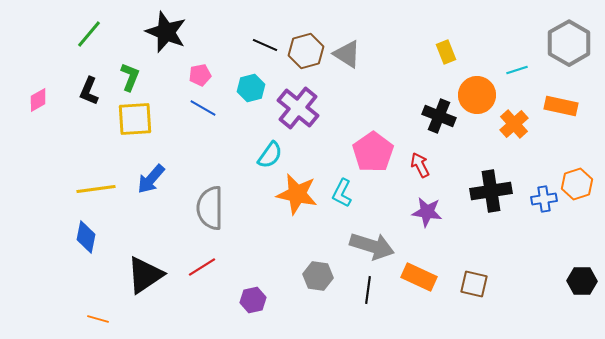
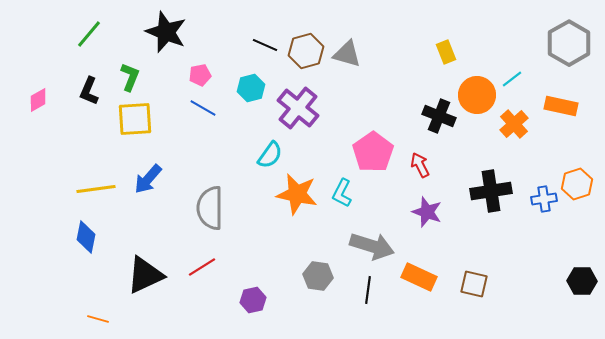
gray triangle at (347, 54): rotated 16 degrees counterclockwise
cyan line at (517, 70): moved 5 px left, 9 px down; rotated 20 degrees counterclockwise
blue arrow at (151, 179): moved 3 px left
purple star at (427, 212): rotated 12 degrees clockwise
black triangle at (145, 275): rotated 9 degrees clockwise
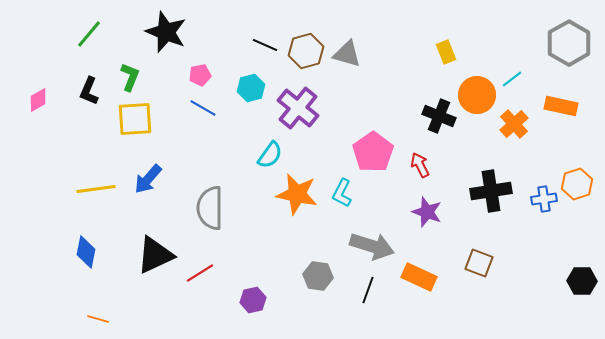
blue diamond at (86, 237): moved 15 px down
red line at (202, 267): moved 2 px left, 6 px down
black triangle at (145, 275): moved 10 px right, 20 px up
brown square at (474, 284): moved 5 px right, 21 px up; rotated 8 degrees clockwise
black line at (368, 290): rotated 12 degrees clockwise
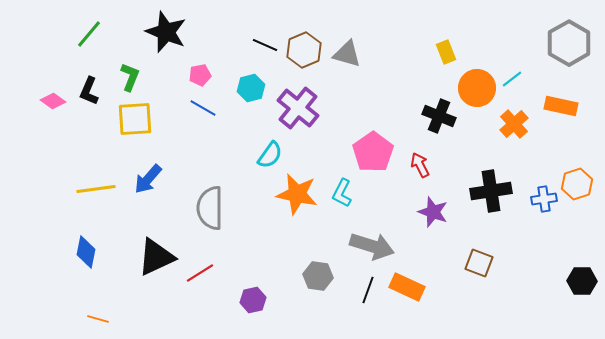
brown hexagon at (306, 51): moved 2 px left, 1 px up; rotated 8 degrees counterclockwise
orange circle at (477, 95): moved 7 px up
pink diamond at (38, 100): moved 15 px right, 1 px down; rotated 65 degrees clockwise
purple star at (427, 212): moved 6 px right
black triangle at (155, 255): moved 1 px right, 2 px down
orange rectangle at (419, 277): moved 12 px left, 10 px down
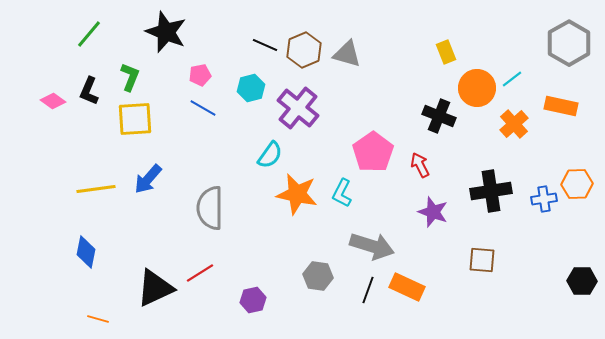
orange hexagon at (577, 184): rotated 16 degrees clockwise
black triangle at (156, 257): moved 1 px left, 31 px down
brown square at (479, 263): moved 3 px right, 3 px up; rotated 16 degrees counterclockwise
